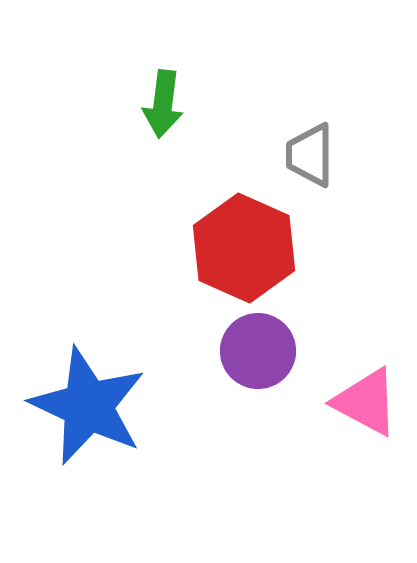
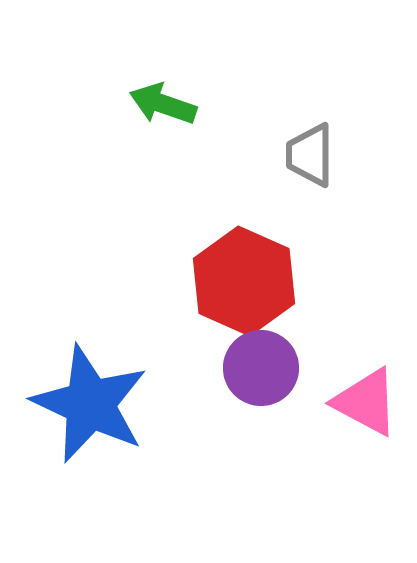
green arrow: rotated 102 degrees clockwise
red hexagon: moved 33 px down
purple circle: moved 3 px right, 17 px down
blue star: moved 2 px right, 2 px up
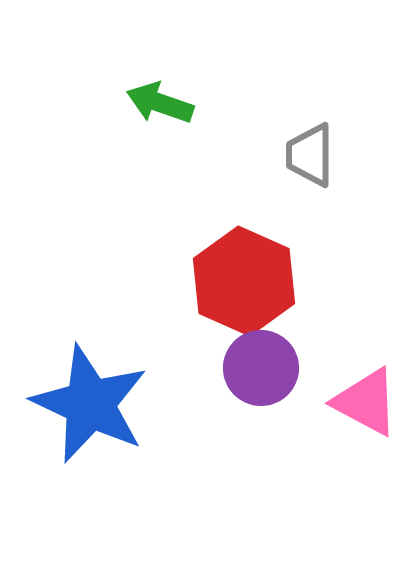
green arrow: moved 3 px left, 1 px up
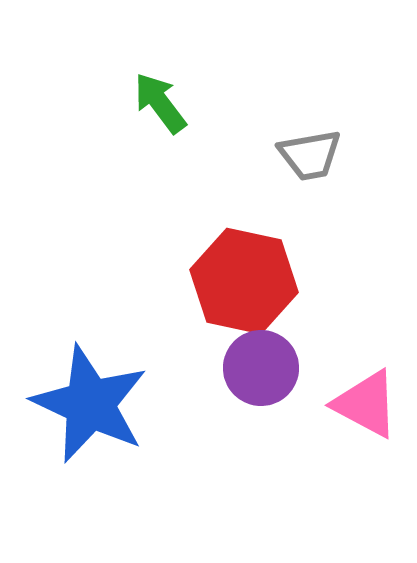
green arrow: rotated 34 degrees clockwise
gray trapezoid: rotated 100 degrees counterclockwise
red hexagon: rotated 12 degrees counterclockwise
pink triangle: moved 2 px down
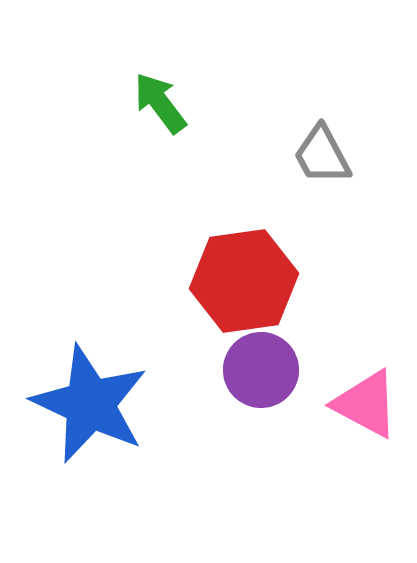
gray trapezoid: moved 12 px right; rotated 72 degrees clockwise
red hexagon: rotated 20 degrees counterclockwise
purple circle: moved 2 px down
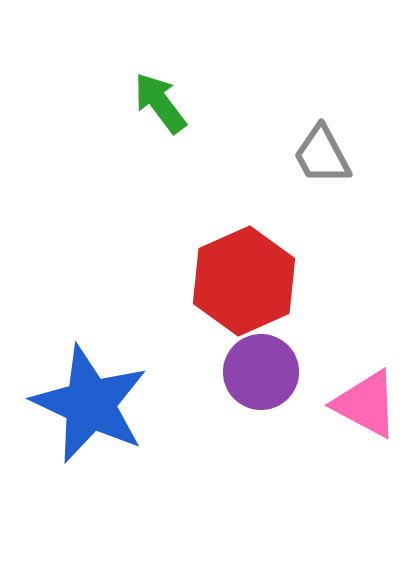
red hexagon: rotated 16 degrees counterclockwise
purple circle: moved 2 px down
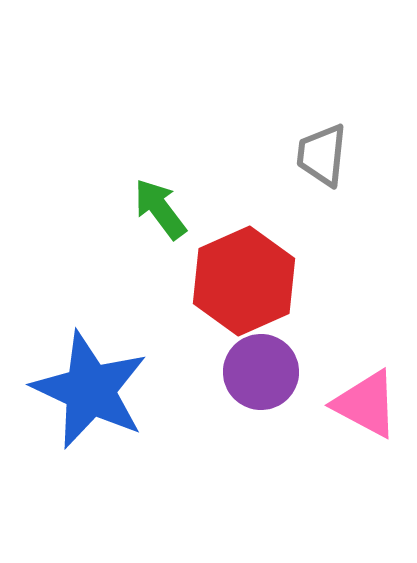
green arrow: moved 106 px down
gray trapezoid: rotated 34 degrees clockwise
blue star: moved 14 px up
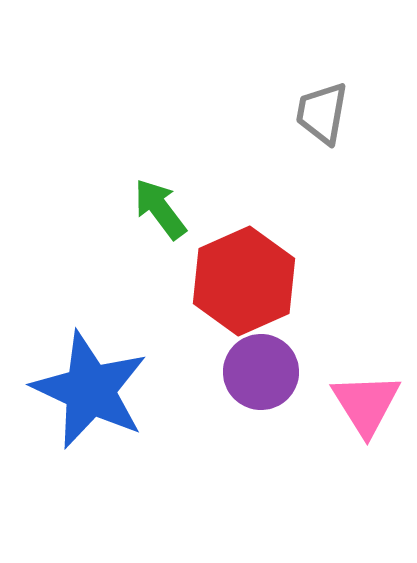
gray trapezoid: moved 42 px up; rotated 4 degrees clockwise
pink triangle: rotated 30 degrees clockwise
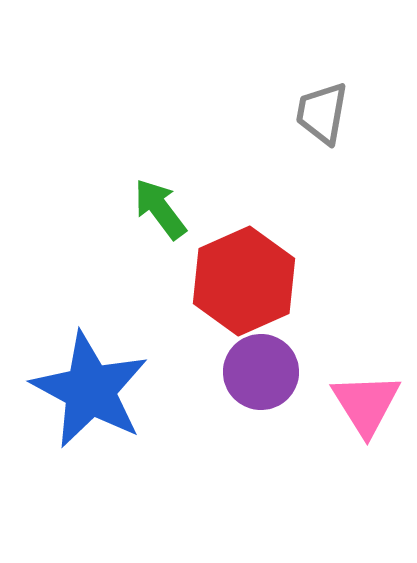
blue star: rotated 3 degrees clockwise
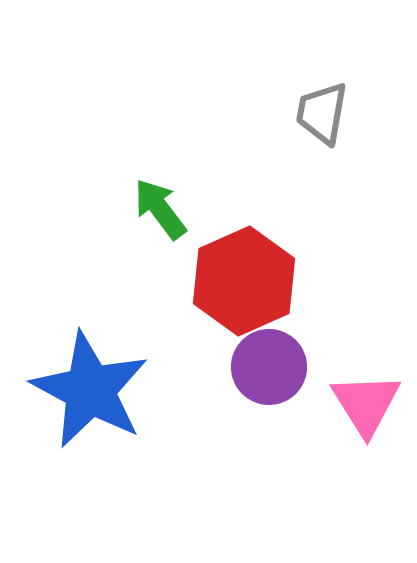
purple circle: moved 8 px right, 5 px up
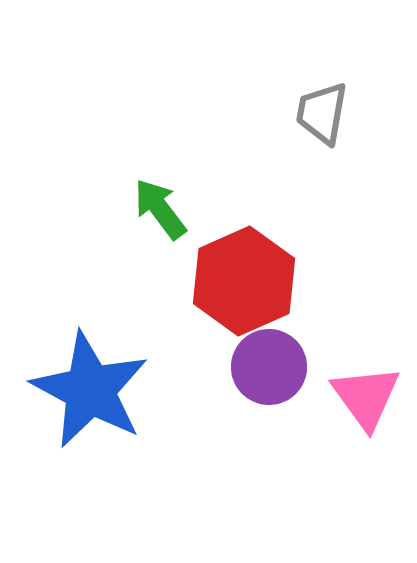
pink triangle: moved 7 px up; rotated 4 degrees counterclockwise
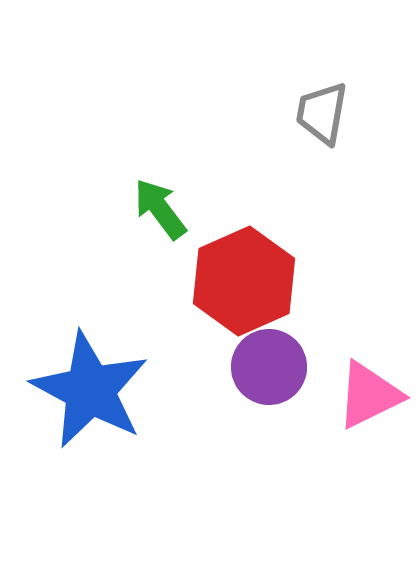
pink triangle: moved 3 px right, 2 px up; rotated 40 degrees clockwise
